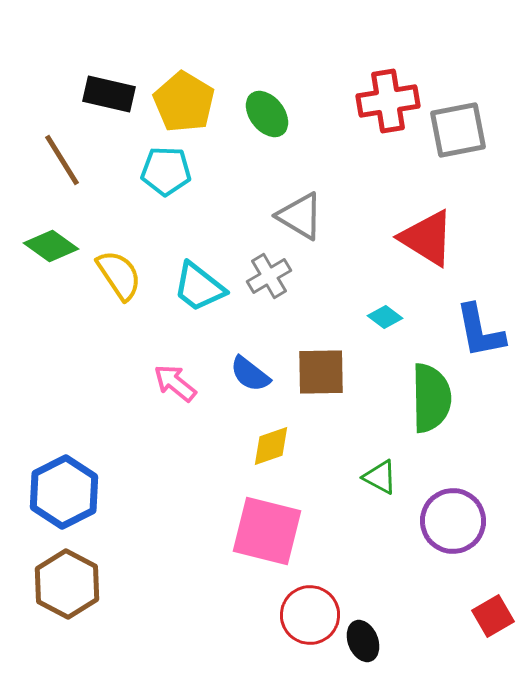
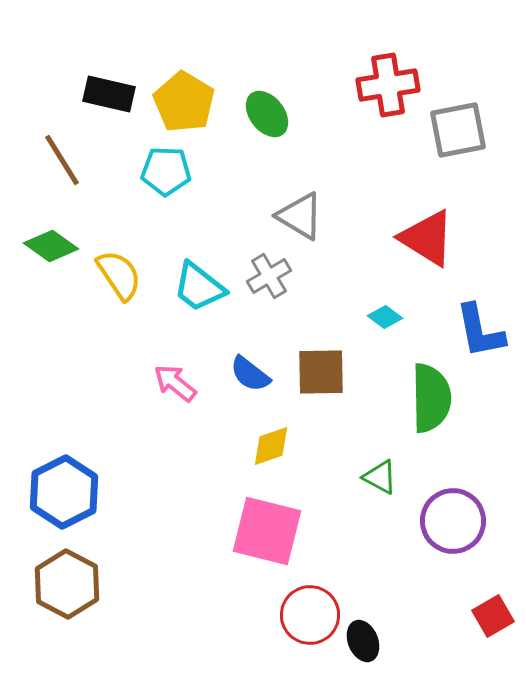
red cross: moved 16 px up
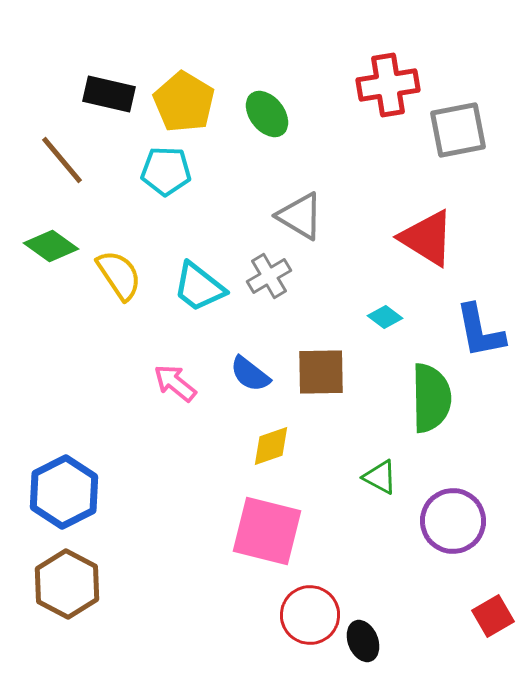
brown line: rotated 8 degrees counterclockwise
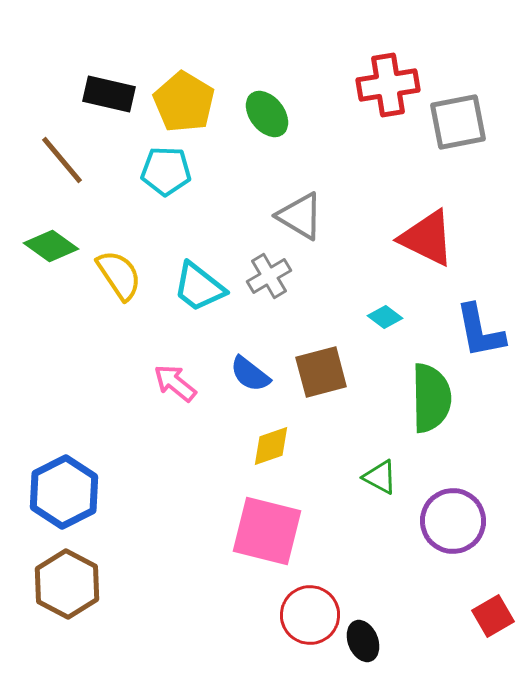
gray square: moved 8 px up
red triangle: rotated 6 degrees counterclockwise
brown square: rotated 14 degrees counterclockwise
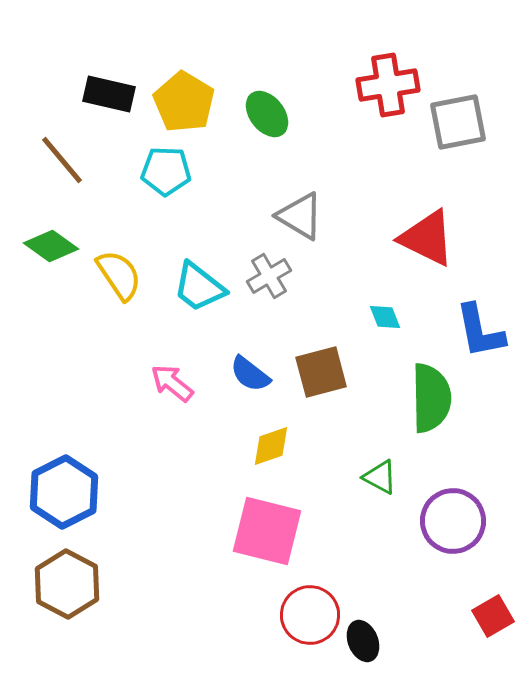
cyan diamond: rotated 32 degrees clockwise
pink arrow: moved 3 px left
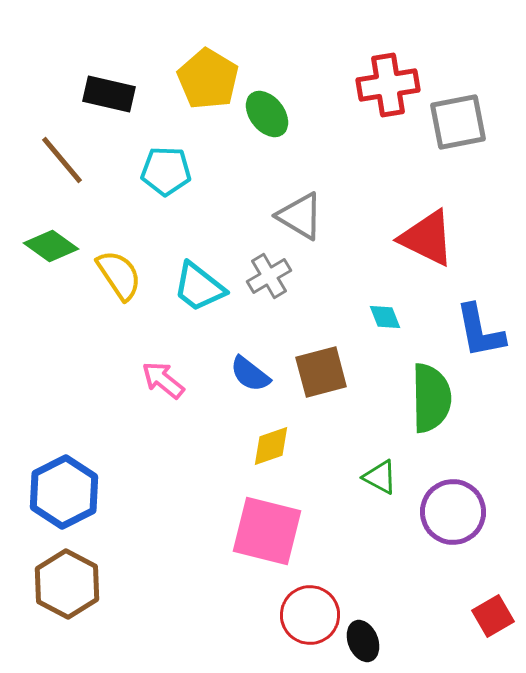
yellow pentagon: moved 24 px right, 23 px up
pink arrow: moved 9 px left, 3 px up
purple circle: moved 9 px up
